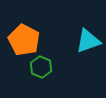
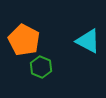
cyan triangle: rotated 48 degrees clockwise
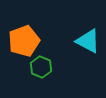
orange pentagon: moved 1 px down; rotated 24 degrees clockwise
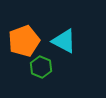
cyan triangle: moved 24 px left
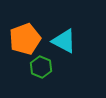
orange pentagon: moved 1 px right, 2 px up
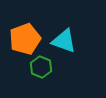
cyan triangle: rotated 8 degrees counterclockwise
